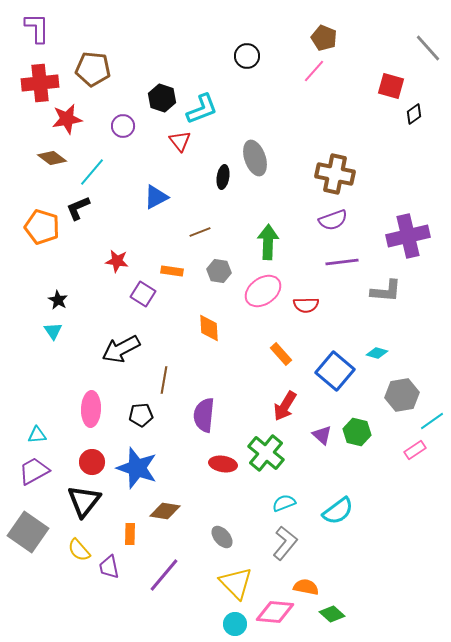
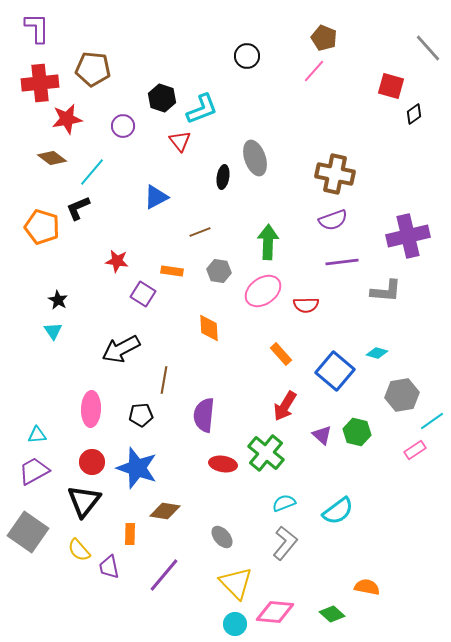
orange semicircle at (306, 587): moved 61 px right
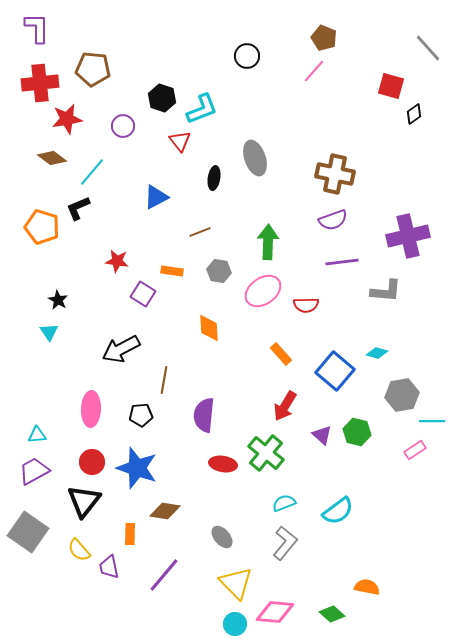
black ellipse at (223, 177): moved 9 px left, 1 px down
cyan triangle at (53, 331): moved 4 px left, 1 px down
cyan line at (432, 421): rotated 35 degrees clockwise
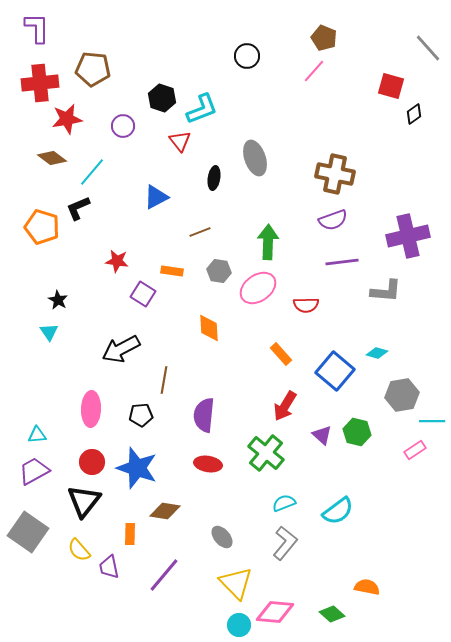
pink ellipse at (263, 291): moved 5 px left, 3 px up
red ellipse at (223, 464): moved 15 px left
cyan circle at (235, 624): moved 4 px right, 1 px down
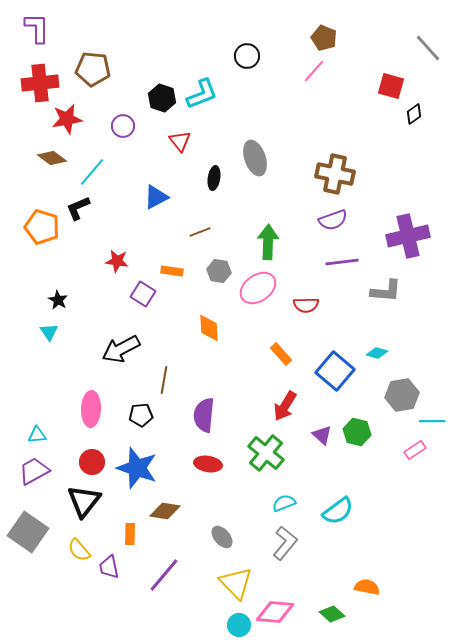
cyan L-shape at (202, 109): moved 15 px up
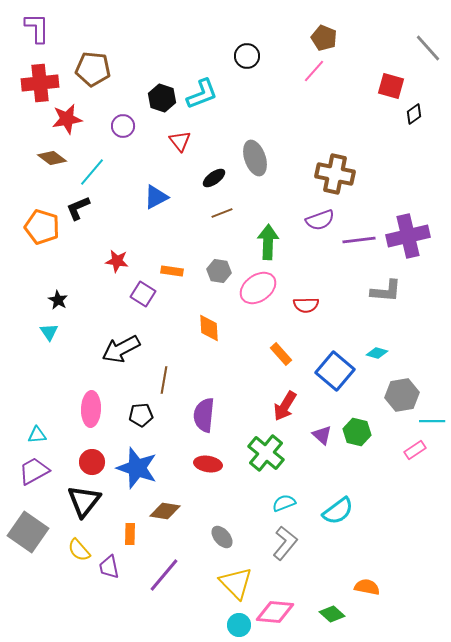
black ellipse at (214, 178): rotated 45 degrees clockwise
purple semicircle at (333, 220): moved 13 px left
brown line at (200, 232): moved 22 px right, 19 px up
purple line at (342, 262): moved 17 px right, 22 px up
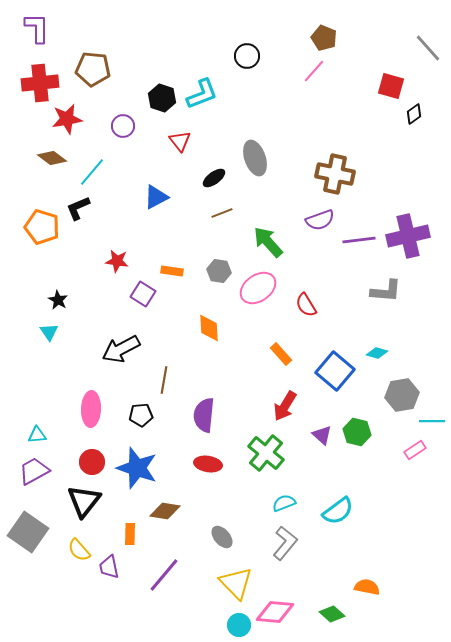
green arrow at (268, 242): rotated 44 degrees counterclockwise
red semicircle at (306, 305): rotated 60 degrees clockwise
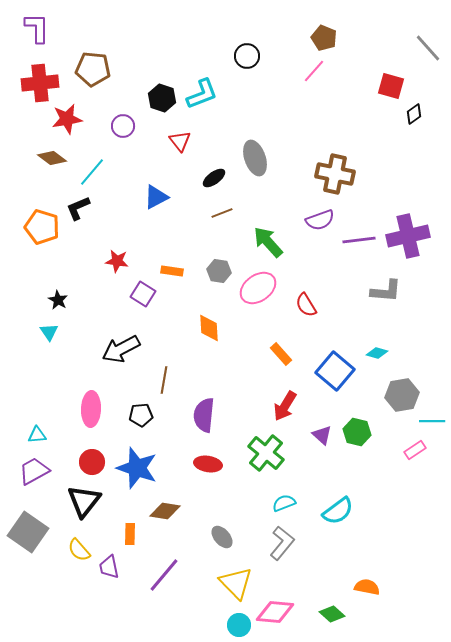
gray L-shape at (285, 543): moved 3 px left
